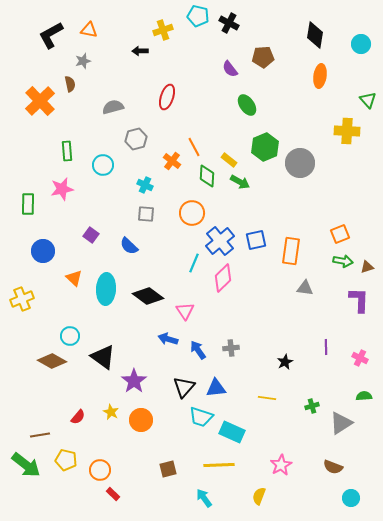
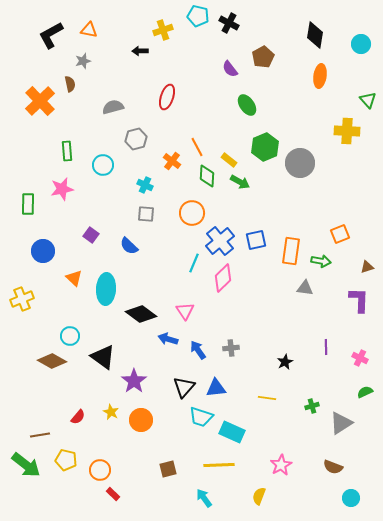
brown pentagon at (263, 57): rotated 25 degrees counterclockwise
orange line at (194, 147): moved 3 px right
green arrow at (343, 261): moved 22 px left
black diamond at (148, 296): moved 7 px left, 18 px down
green semicircle at (364, 396): moved 1 px right, 4 px up; rotated 21 degrees counterclockwise
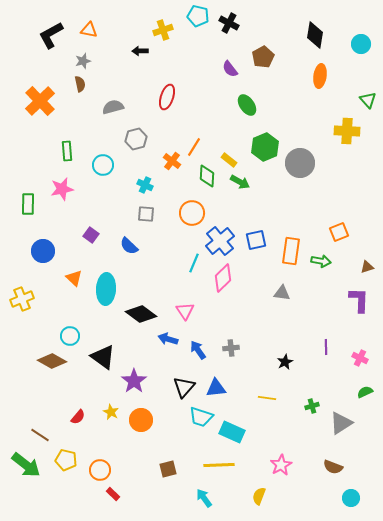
brown semicircle at (70, 84): moved 10 px right
orange line at (197, 147): moved 3 px left; rotated 60 degrees clockwise
orange square at (340, 234): moved 1 px left, 2 px up
gray triangle at (305, 288): moved 23 px left, 5 px down
brown line at (40, 435): rotated 42 degrees clockwise
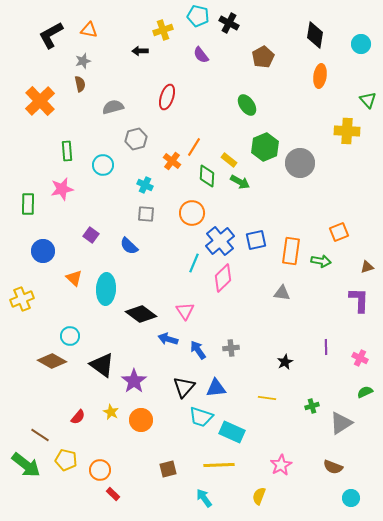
purple semicircle at (230, 69): moved 29 px left, 14 px up
black triangle at (103, 357): moved 1 px left, 8 px down
